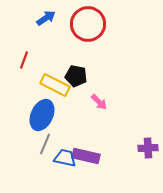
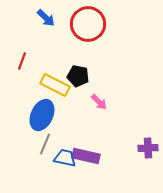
blue arrow: rotated 78 degrees clockwise
red line: moved 2 px left, 1 px down
black pentagon: moved 2 px right
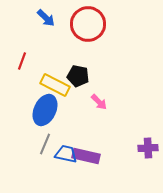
blue ellipse: moved 3 px right, 5 px up
blue trapezoid: moved 1 px right, 4 px up
